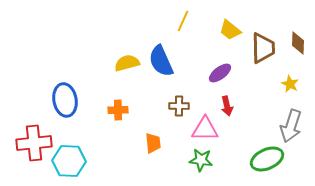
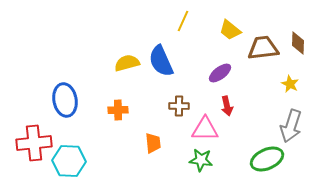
brown trapezoid: rotated 96 degrees counterclockwise
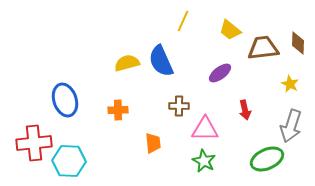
blue ellipse: rotated 8 degrees counterclockwise
red arrow: moved 18 px right, 4 px down
green star: moved 3 px right, 1 px down; rotated 20 degrees clockwise
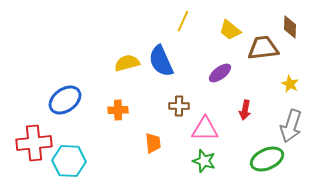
brown diamond: moved 8 px left, 16 px up
blue ellipse: rotated 72 degrees clockwise
red arrow: rotated 24 degrees clockwise
green star: rotated 10 degrees counterclockwise
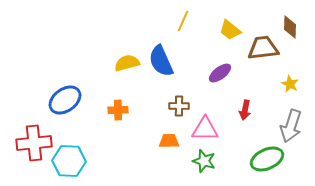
orange trapezoid: moved 16 px right, 2 px up; rotated 85 degrees counterclockwise
